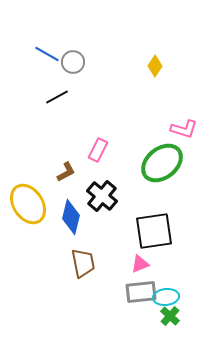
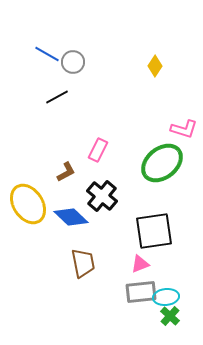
blue diamond: rotated 60 degrees counterclockwise
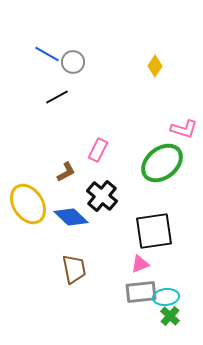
brown trapezoid: moved 9 px left, 6 px down
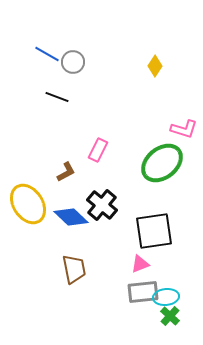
black line: rotated 50 degrees clockwise
black cross: moved 9 px down
gray rectangle: moved 2 px right
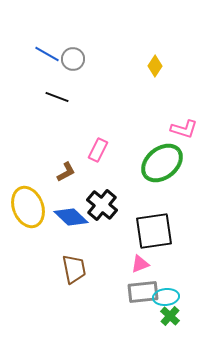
gray circle: moved 3 px up
yellow ellipse: moved 3 px down; rotated 12 degrees clockwise
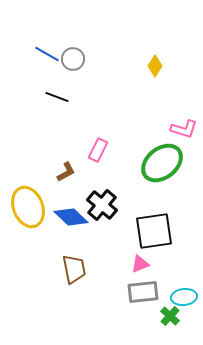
cyan ellipse: moved 18 px right
